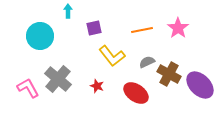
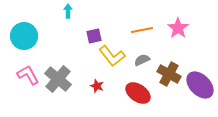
purple square: moved 8 px down
cyan circle: moved 16 px left
gray semicircle: moved 5 px left, 2 px up
pink L-shape: moved 13 px up
red ellipse: moved 2 px right
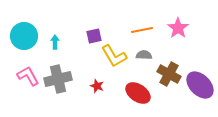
cyan arrow: moved 13 px left, 31 px down
yellow L-shape: moved 2 px right; rotated 8 degrees clockwise
gray semicircle: moved 2 px right, 5 px up; rotated 28 degrees clockwise
pink L-shape: moved 1 px down
gray cross: rotated 36 degrees clockwise
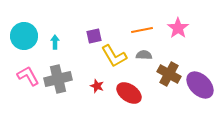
red ellipse: moved 9 px left
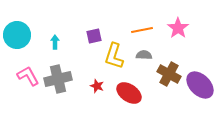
cyan circle: moved 7 px left, 1 px up
yellow L-shape: rotated 48 degrees clockwise
